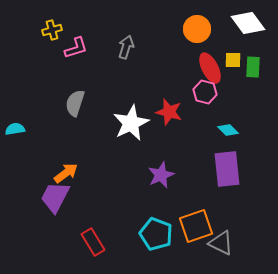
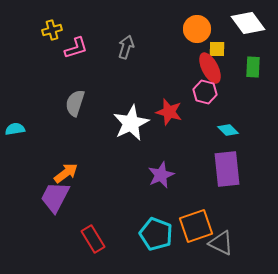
yellow square: moved 16 px left, 11 px up
red rectangle: moved 3 px up
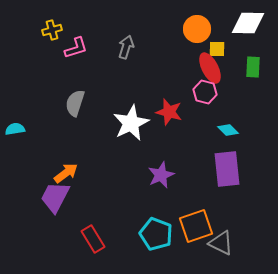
white diamond: rotated 52 degrees counterclockwise
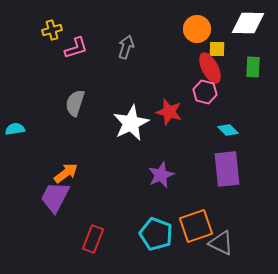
red rectangle: rotated 52 degrees clockwise
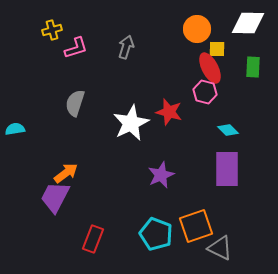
purple rectangle: rotated 6 degrees clockwise
gray triangle: moved 1 px left, 5 px down
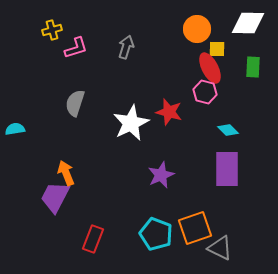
orange arrow: rotated 75 degrees counterclockwise
orange square: moved 1 px left, 2 px down
